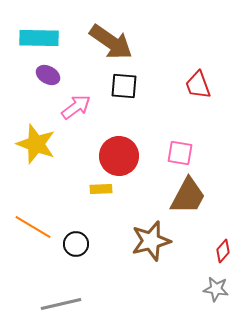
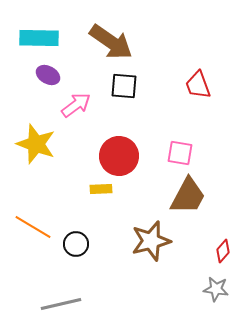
pink arrow: moved 2 px up
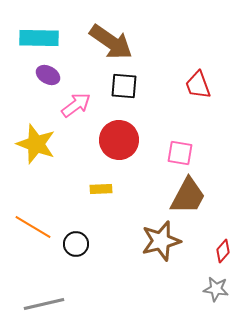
red circle: moved 16 px up
brown star: moved 10 px right
gray line: moved 17 px left
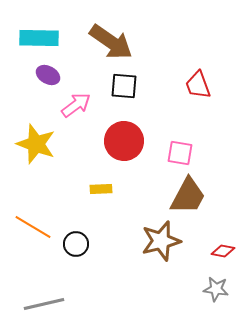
red circle: moved 5 px right, 1 px down
red diamond: rotated 60 degrees clockwise
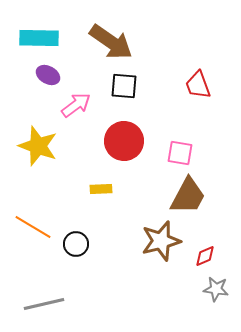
yellow star: moved 2 px right, 2 px down
red diamond: moved 18 px left, 5 px down; rotated 35 degrees counterclockwise
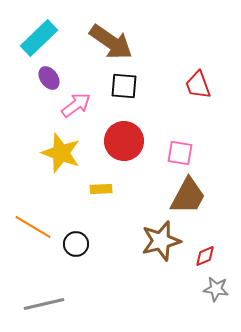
cyan rectangle: rotated 45 degrees counterclockwise
purple ellipse: moved 1 px right, 3 px down; rotated 25 degrees clockwise
yellow star: moved 23 px right, 7 px down
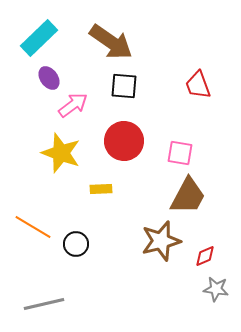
pink arrow: moved 3 px left
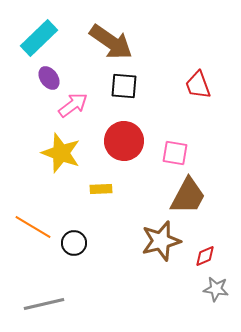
pink square: moved 5 px left
black circle: moved 2 px left, 1 px up
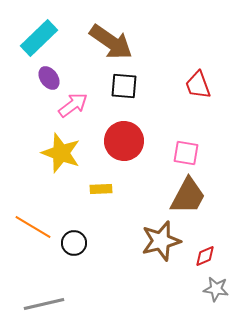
pink square: moved 11 px right
